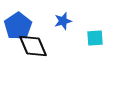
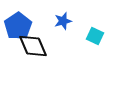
cyan square: moved 2 px up; rotated 30 degrees clockwise
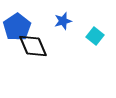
blue pentagon: moved 1 px left, 1 px down
cyan square: rotated 12 degrees clockwise
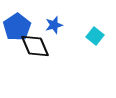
blue star: moved 9 px left, 4 px down
black diamond: moved 2 px right
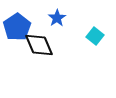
blue star: moved 3 px right, 7 px up; rotated 18 degrees counterclockwise
black diamond: moved 4 px right, 1 px up
